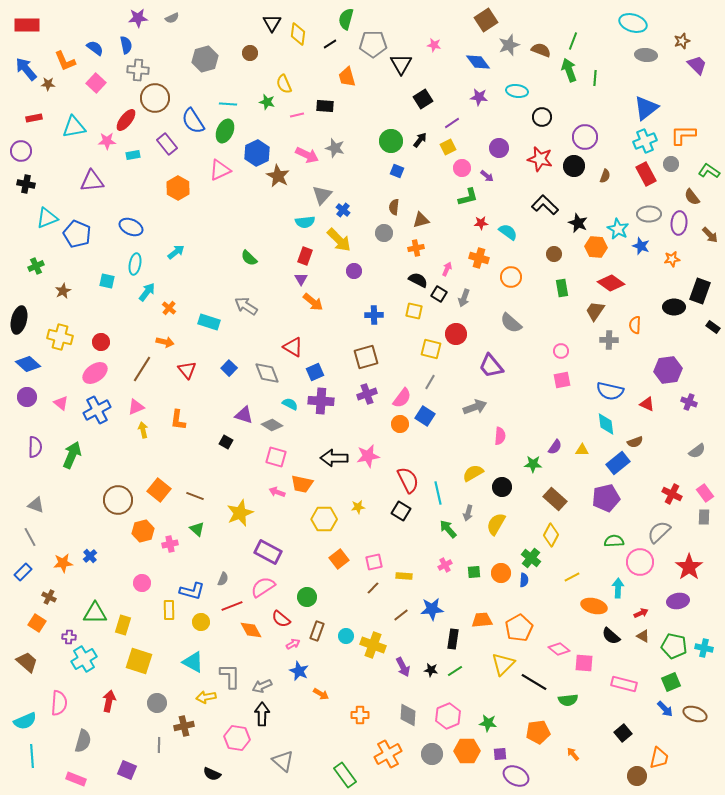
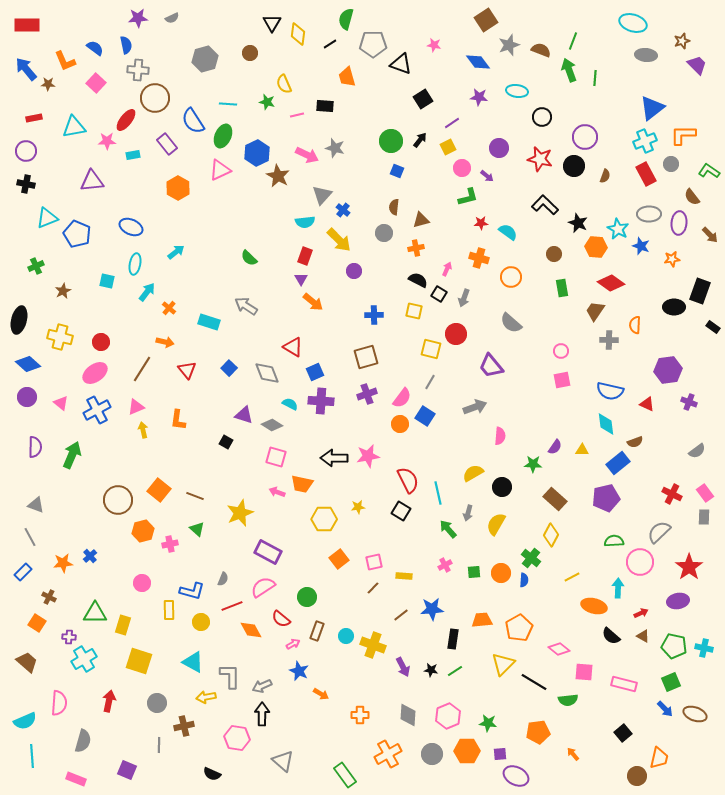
black triangle at (401, 64): rotated 40 degrees counterclockwise
blue triangle at (646, 108): moved 6 px right
green ellipse at (225, 131): moved 2 px left, 5 px down
purple circle at (21, 151): moved 5 px right
pink square at (584, 663): moved 9 px down
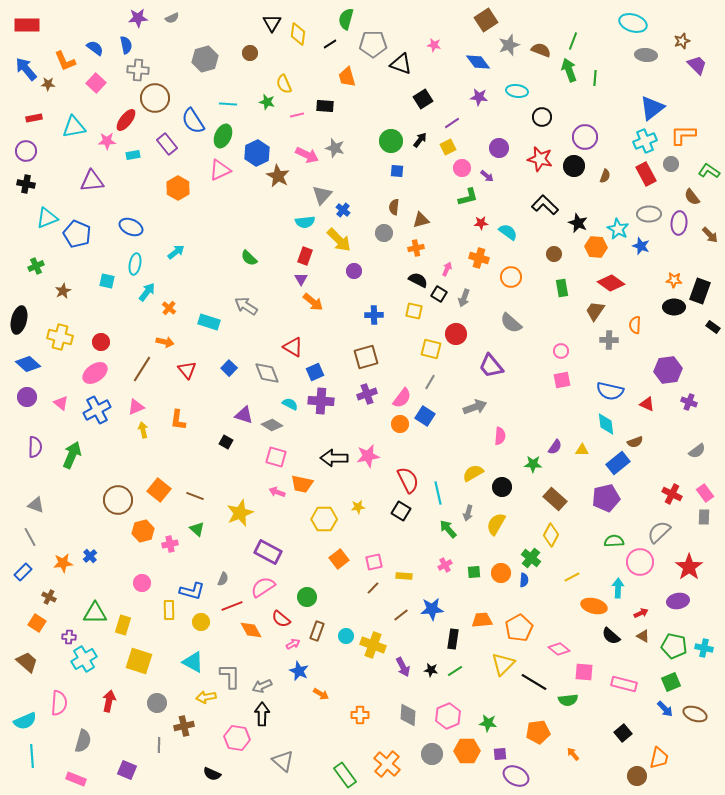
blue square at (397, 171): rotated 16 degrees counterclockwise
orange star at (672, 259): moved 2 px right, 21 px down; rotated 14 degrees clockwise
orange cross at (388, 754): moved 1 px left, 10 px down; rotated 20 degrees counterclockwise
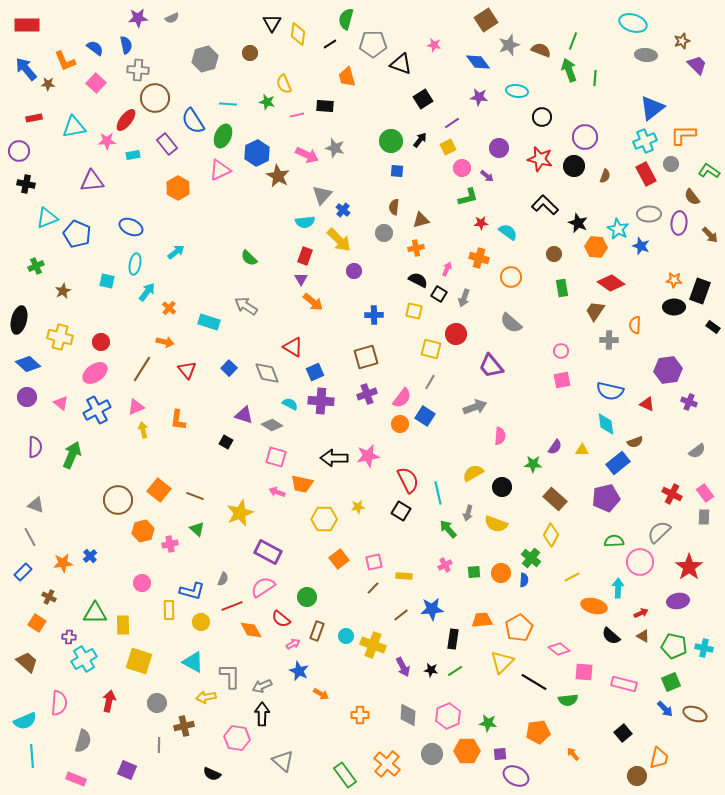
purple circle at (26, 151): moved 7 px left
yellow semicircle at (496, 524): rotated 100 degrees counterclockwise
yellow rectangle at (123, 625): rotated 18 degrees counterclockwise
yellow triangle at (503, 664): moved 1 px left, 2 px up
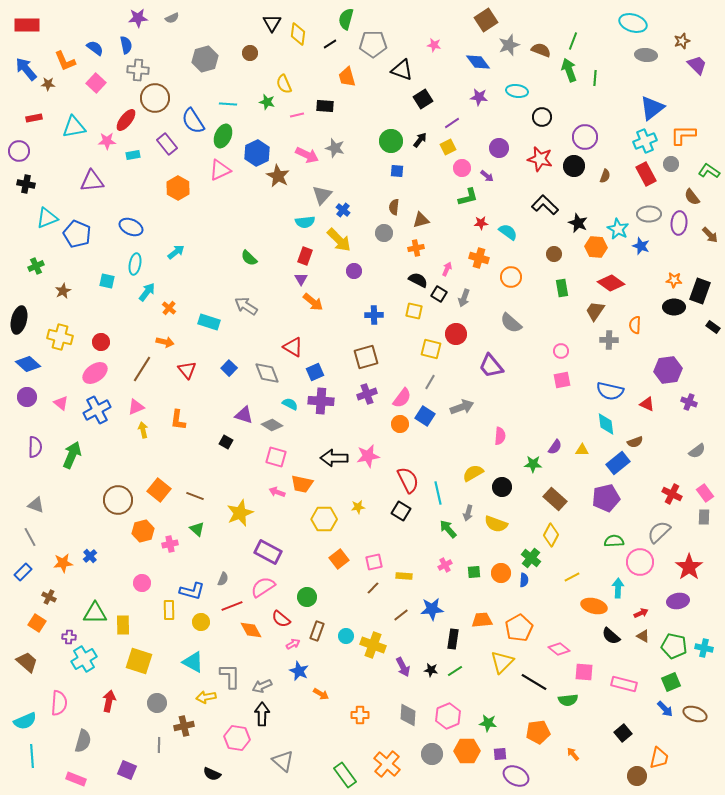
black triangle at (401, 64): moved 1 px right, 6 px down
gray arrow at (475, 407): moved 13 px left
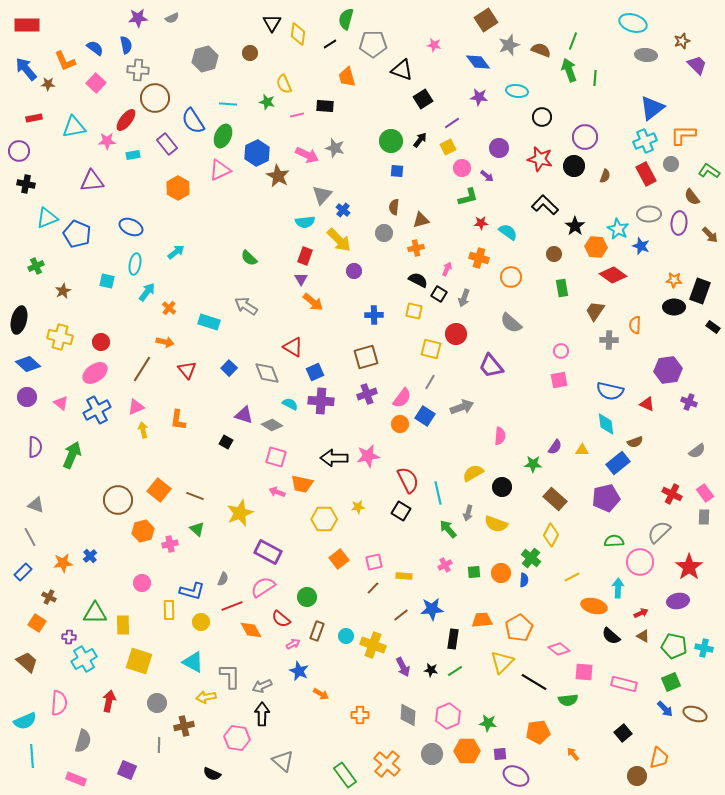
black star at (578, 223): moved 3 px left, 3 px down; rotated 12 degrees clockwise
red diamond at (611, 283): moved 2 px right, 8 px up
pink square at (562, 380): moved 3 px left
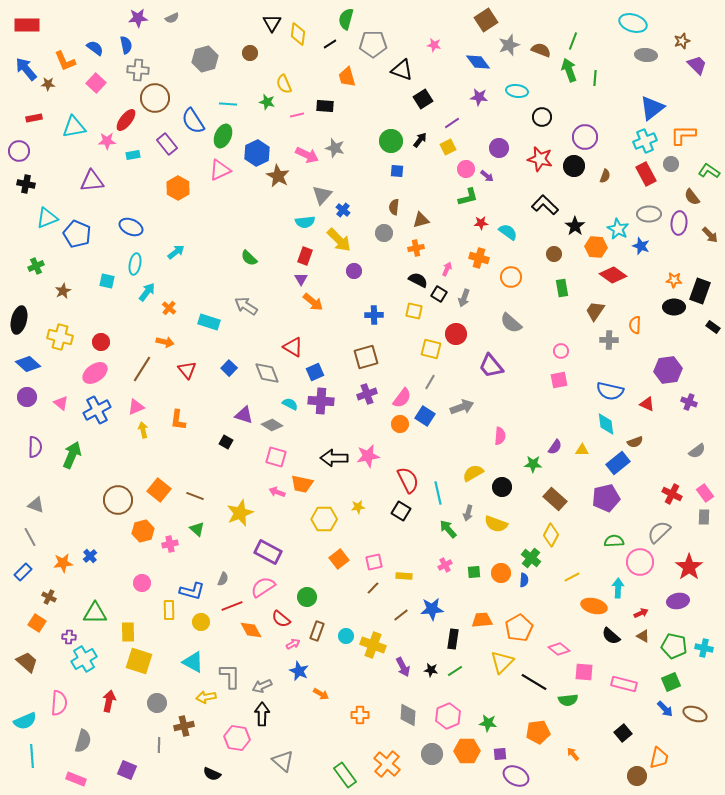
pink circle at (462, 168): moved 4 px right, 1 px down
yellow rectangle at (123, 625): moved 5 px right, 7 px down
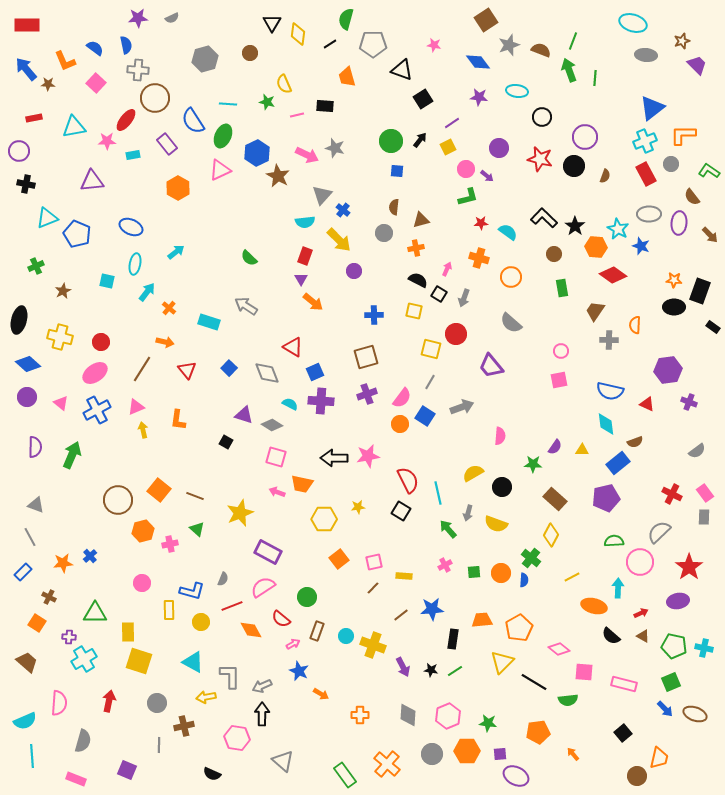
black L-shape at (545, 205): moved 1 px left, 13 px down
